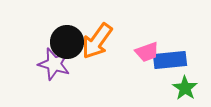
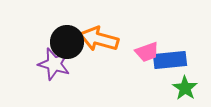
orange arrow: moved 2 px right, 2 px up; rotated 69 degrees clockwise
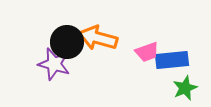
orange arrow: moved 1 px left, 1 px up
blue rectangle: moved 2 px right
green star: rotated 15 degrees clockwise
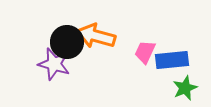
orange arrow: moved 2 px left, 2 px up
pink trapezoid: moved 2 px left; rotated 135 degrees clockwise
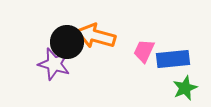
pink trapezoid: moved 1 px left, 1 px up
blue rectangle: moved 1 px right, 1 px up
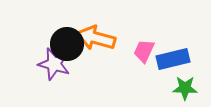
orange arrow: moved 2 px down
black circle: moved 2 px down
blue rectangle: rotated 8 degrees counterclockwise
green star: rotated 25 degrees clockwise
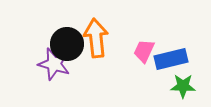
orange arrow: rotated 69 degrees clockwise
blue rectangle: moved 2 px left
green star: moved 2 px left, 2 px up
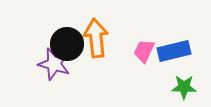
blue rectangle: moved 3 px right, 8 px up
green star: moved 1 px right, 1 px down
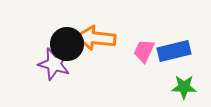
orange arrow: rotated 78 degrees counterclockwise
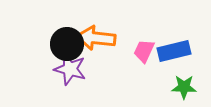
purple star: moved 16 px right, 5 px down
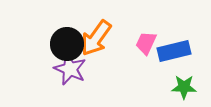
orange arrow: rotated 60 degrees counterclockwise
pink trapezoid: moved 2 px right, 8 px up
purple star: rotated 8 degrees clockwise
